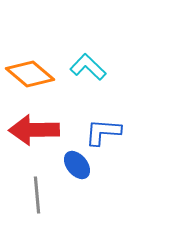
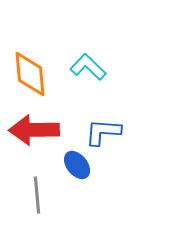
orange diamond: rotated 45 degrees clockwise
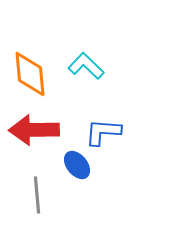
cyan L-shape: moved 2 px left, 1 px up
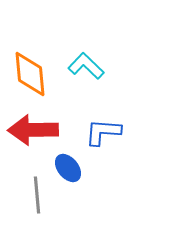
red arrow: moved 1 px left
blue ellipse: moved 9 px left, 3 px down
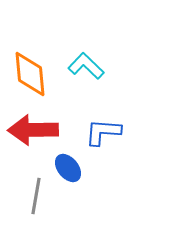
gray line: moved 1 px left, 1 px down; rotated 15 degrees clockwise
